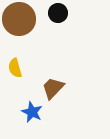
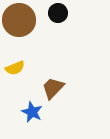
brown circle: moved 1 px down
yellow semicircle: rotated 96 degrees counterclockwise
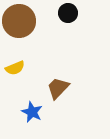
black circle: moved 10 px right
brown circle: moved 1 px down
brown trapezoid: moved 5 px right
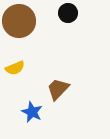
brown trapezoid: moved 1 px down
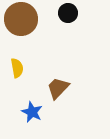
brown circle: moved 2 px right, 2 px up
yellow semicircle: moved 2 px right; rotated 78 degrees counterclockwise
brown trapezoid: moved 1 px up
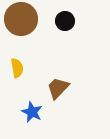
black circle: moved 3 px left, 8 px down
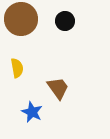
brown trapezoid: rotated 100 degrees clockwise
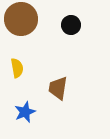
black circle: moved 6 px right, 4 px down
brown trapezoid: rotated 135 degrees counterclockwise
blue star: moved 7 px left; rotated 25 degrees clockwise
